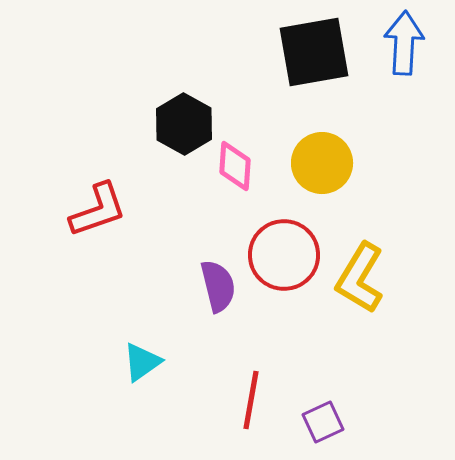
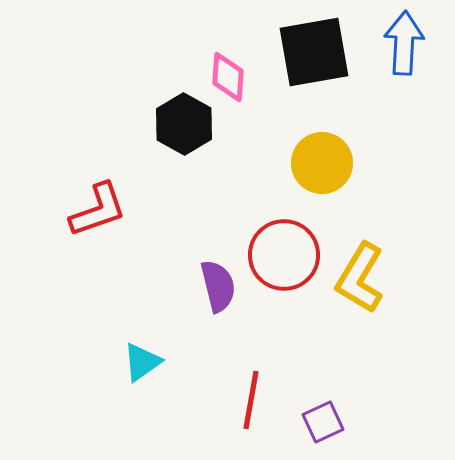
pink diamond: moved 7 px left, 89 px up
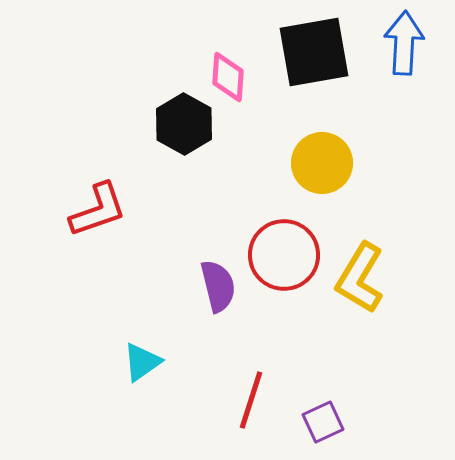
red line: rotated 8 degrees clockwise
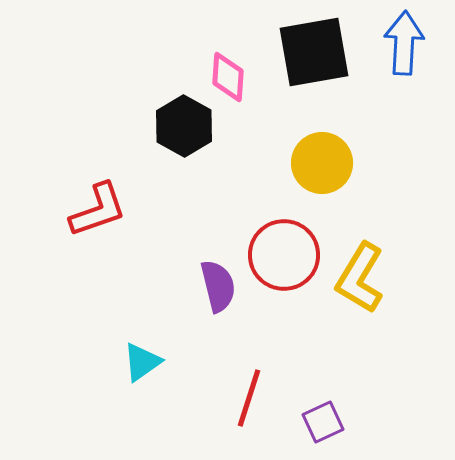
black hexagon: moved 2 px down
red line: moved 2 px left, 2 px up
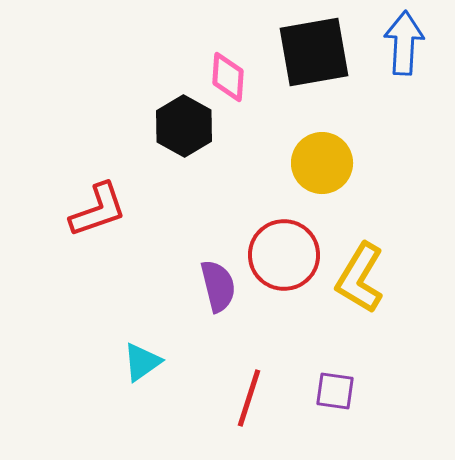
purple square: moved 12 px right, 31 px up; rotated 33 degrees clockwise
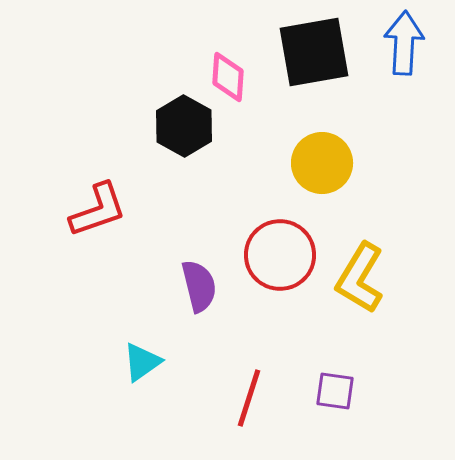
red circle: moved 4 px left
purple semicircle: moved 19 px left
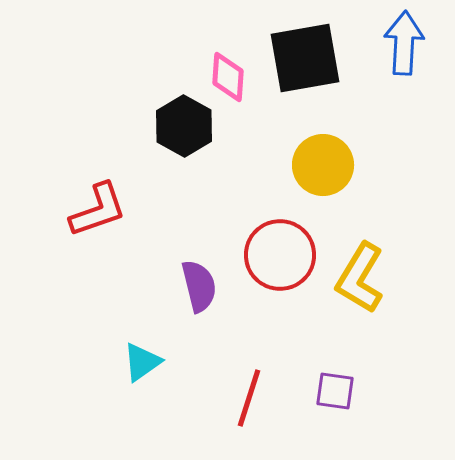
black square: moved 9 px left, 6 px down
yellow circle: moved 1 px right, 2 px down
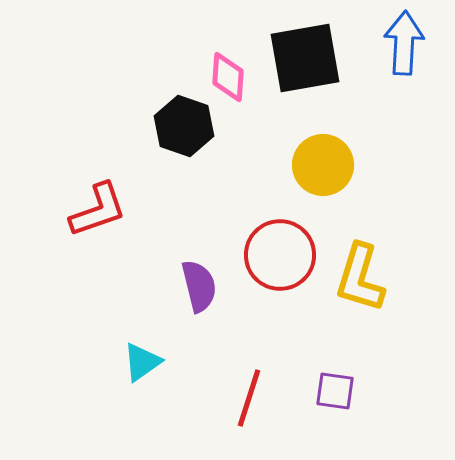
black hexagon: rotated 10 degrees counterclockwise
yellow L-shape: rotated 14 degrees counterclockwise
